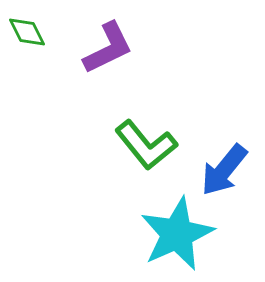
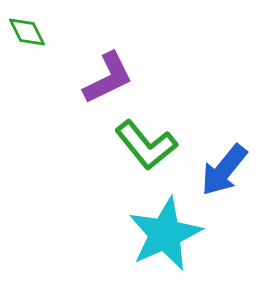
purple L-shape: moved 30 px down
cyan star: moved 12 px left
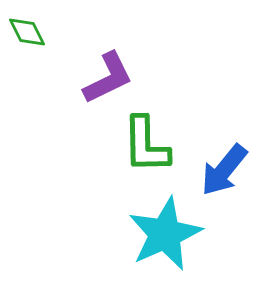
green L-shape: rotated 38 degrees clockwise
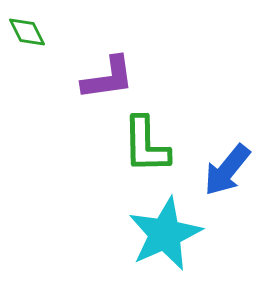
purple L-shape: rotated 18 degrees clockwise
blue arrow: moved 3 px right
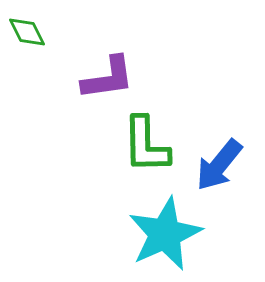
blue arrow: moved 8 px left, 5 px up
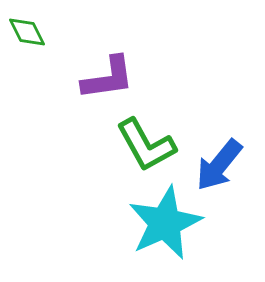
green L-shape: rotated 28 degrees counterclockwise
cyan star: moved 11 px up
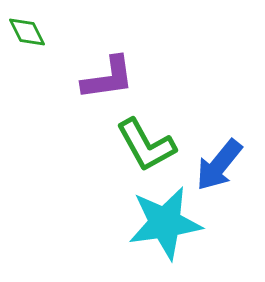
cyan star: rotated 16 degrees clockwise
